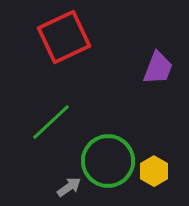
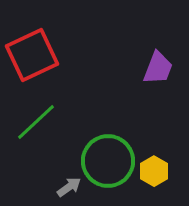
red square: moved 32 px left, 18 px down
green line: moved 15 px left
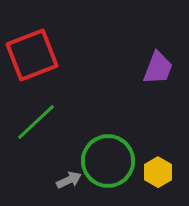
red square: rotated 4 degrees clockwise
yellow hexagon: moved 4 px right, 1 px down
gray arrow: moved 7 px up; rotated 10 degrees clockwise
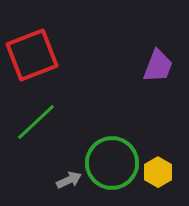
purple trapezoid: moved 2 px up
green circle: moved 4 px right, 2 px down
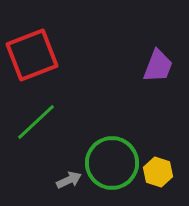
yellow hexagon: rotated 12 degrees counterclockwise
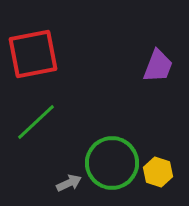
red square: moved 1 px right, 1 px up; rotated 10 degrees clockwise
gray arrow: moved 3 px down
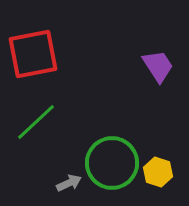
purple trapezoid: rotated 54 degrees counterclockwise
